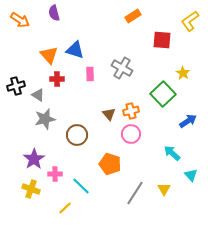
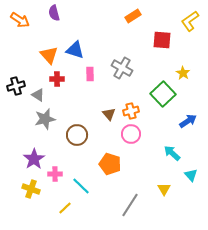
gray line: moved 5 px left, 12 px down
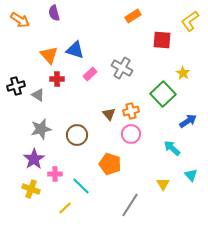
pink rectangle: rotated 48 degrees clockwise
gray star: moved 4 px left, 10 px down
cyan arrow: moved 5 px up
yellow triangle: moved 1 px left, 5 px up
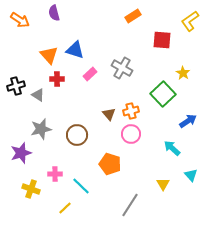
purple star: moved 13 px left, 6 px up; rotated 15 degrees clockwise
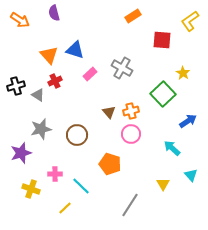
red cross: moved 2 px left, 2 px down; rotated 24 degrees counterclockwise
brown triangle: moved 2 px up
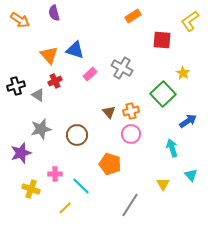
cyan arrow: rotated 30 degrees clockwise
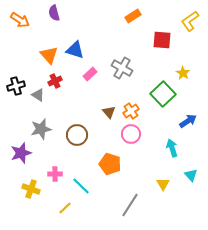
orange cross: rotated 21 degrees counterclockwise
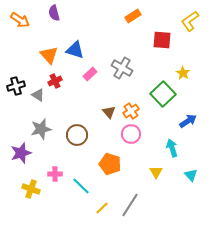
yellow triangle: moved 7 px left, 12 px up
yellow line: moved 37 px right
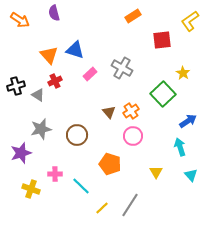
red square: rotated 12 degrees counterclockwise
pink circle: moved 2 px right, 2 px down
cyan arrow: moved 8 px right, 1 px up
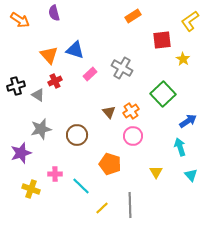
yellow star: moved 14 px up
gray line: rotated 35 degrees counterclockwise
